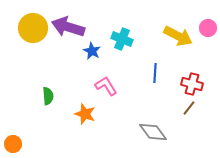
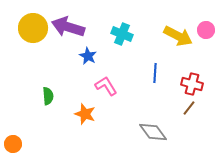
pink circle: moved 2 px left, 2 px down
cyan cross: moved 5 px up
blue star: moved 4 px left, 5 px down
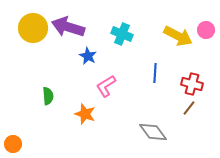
pink L-shape: rotated 90 degrees counterclockwise
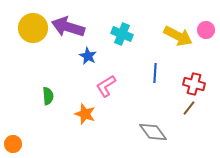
red cross: moved 2 px right
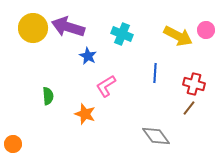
gray diamond: moved 3 px right, 4 px down
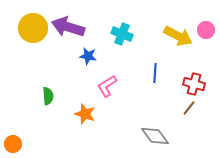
blue star: rotated 18 degrees counterclockwise
pink L-shape: moved 1 px right
gray diamond: moved 1 px left
